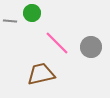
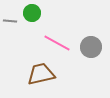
pink line: rotated 16 degrees counterclockwise
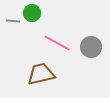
gray line: moved 3 px right
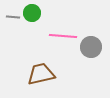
gray line: moved 4 px up
pink line: moved 6 px right, 7 px up; rotated 24 degrees counterclockwise
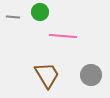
green circle: moved 8 px right, 1 px up
gray circle: moved 28 px down
brown trapezoid: moved 6 px right, 1 px down; rotated 72 degrees clockwise
